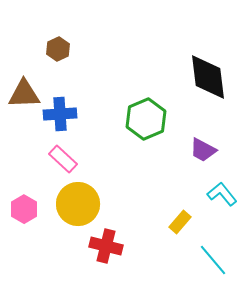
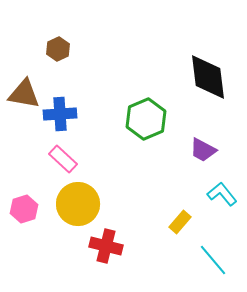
brown triangle: rotated 12 degrees clockwise
pink hexagon: rotated 12 degrees clockwise
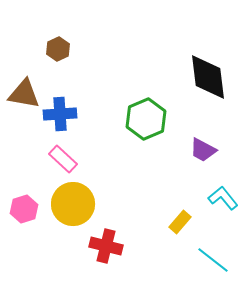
cyan L-shape: moved 1 px right, 4 px down
yellow circle: moved 5 px left
cyan line: rotated 12 degrees counterclockwise
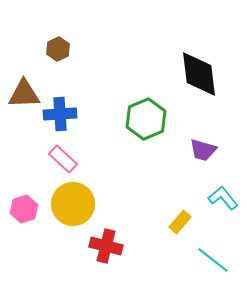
black diamond: moved 9 px left, 3 px up
brown triangle: rotated 12 degrees counterclockwise
purple trapezoid: rotated 12 degrees counterclockwise
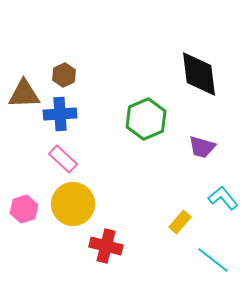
brown hexagon: moved 6 px right, 26 px down
purple trapezoid: moved 1 px left, 3 px up
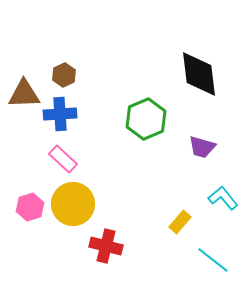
pink hexagon: moved 6 px right, 2 px up
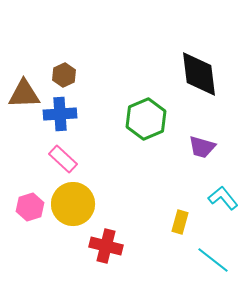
yellow rectangle: rotated 25 degrees counterclockwise
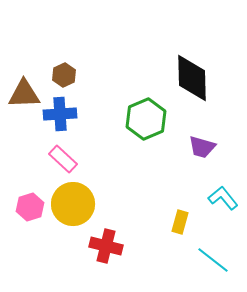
black diamond: moved 7 px left, 4 px down; rotated 6 degrees clockwise
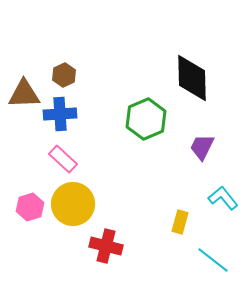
purple trapezoid: rotated 100 degrees clockwise
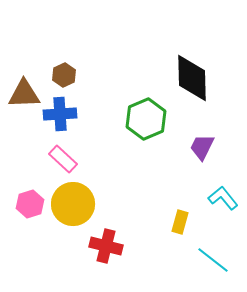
pink hexagon: moved 3 px up
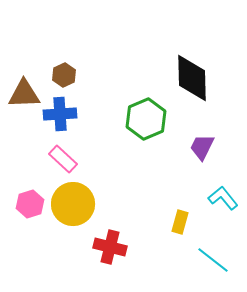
red cross: moved 4 px right, 1 px down
